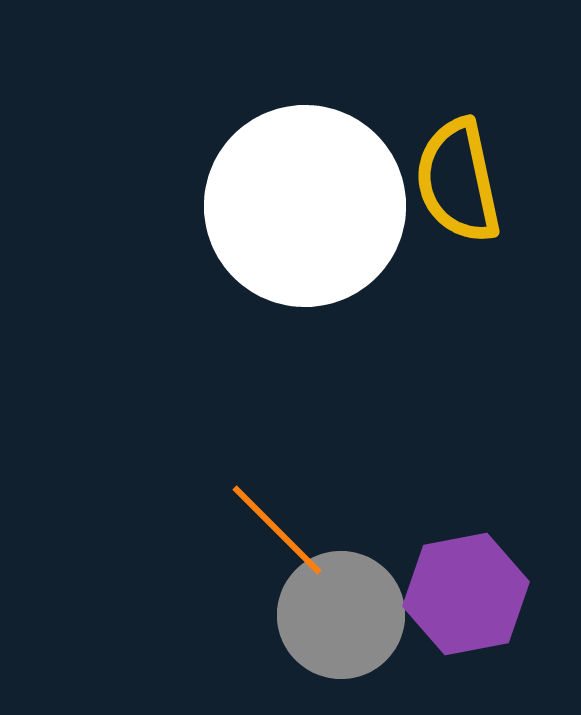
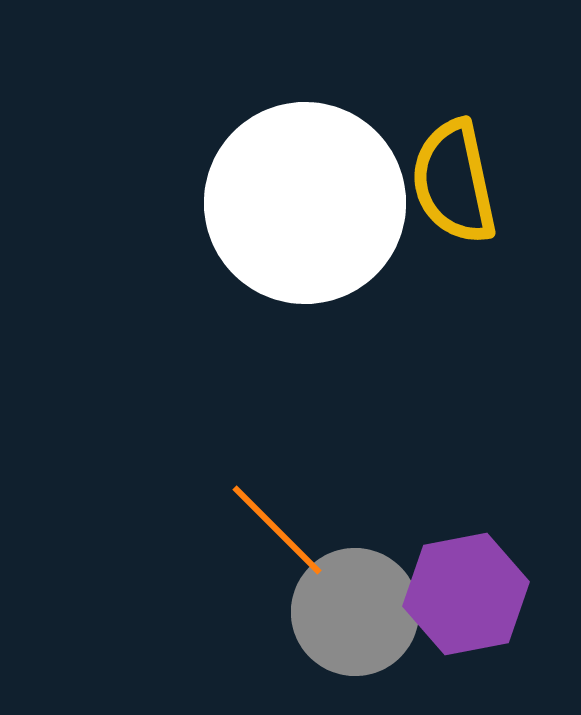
yellow semicircle: moved 4 px left, 1 px down
white circle: moved 3 px up
gray circle: moved 14 px right, 3 px up
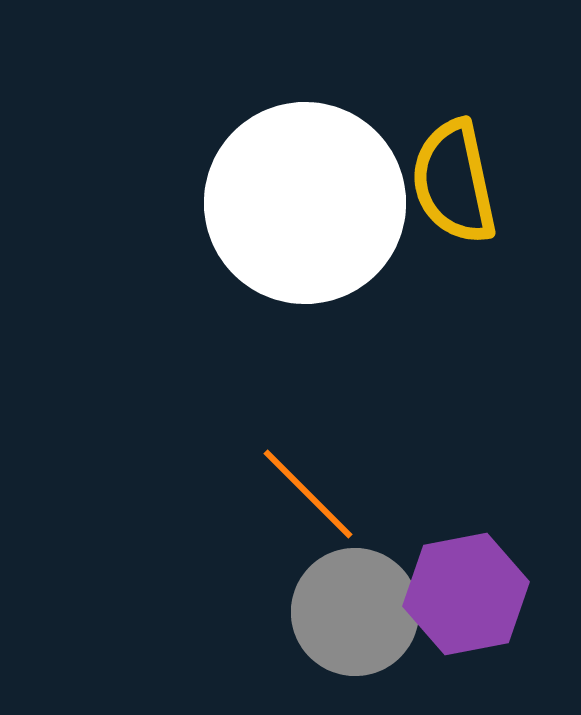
orange line: moved 31 px right, 36 px up
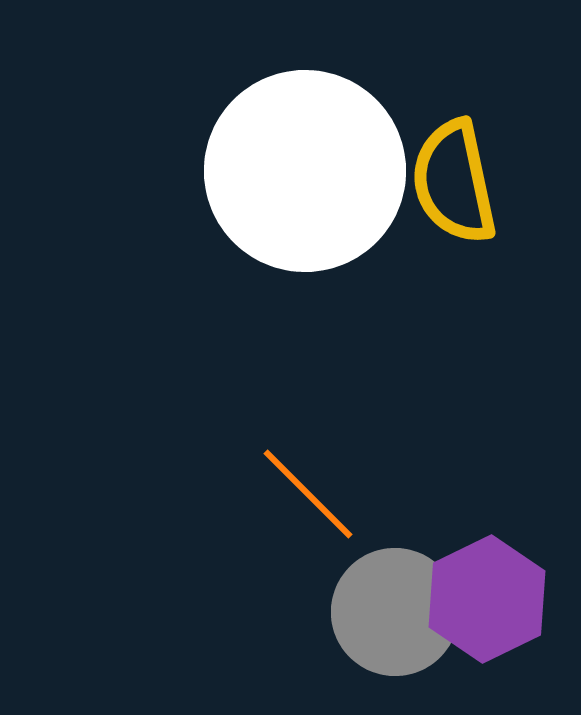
white circle: moved 32 px up
purple hexagon: moved 21 px right, 5 px down; rotated 15 degrees counterclockwise
gray circle: moved 40 px right
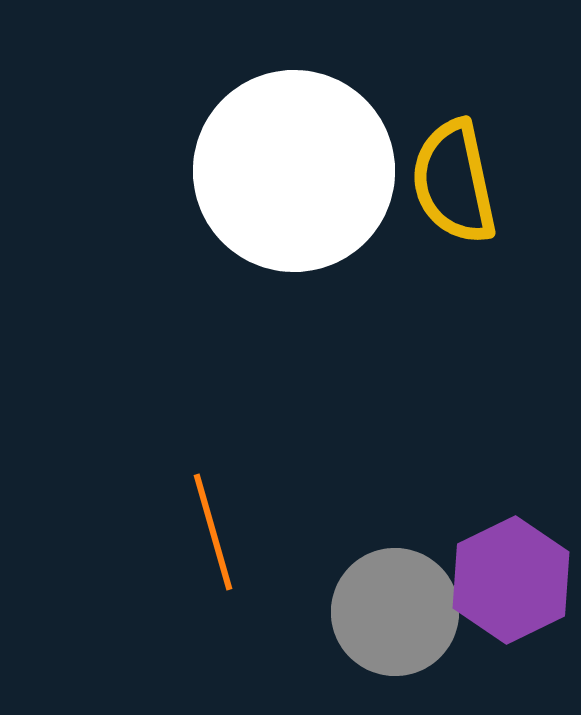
white circle: moved 11 px left
orange line: moved 95 px left, 38 px down; rotated 29 degrees clockwise
purple hexagon: moved 24 px right, 19 px up
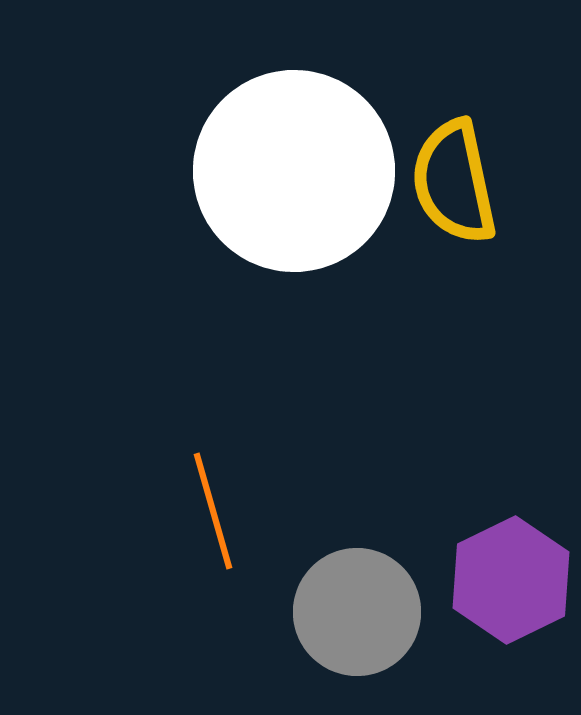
orange line: moved 21 px up
gray circle: moved 38 px left
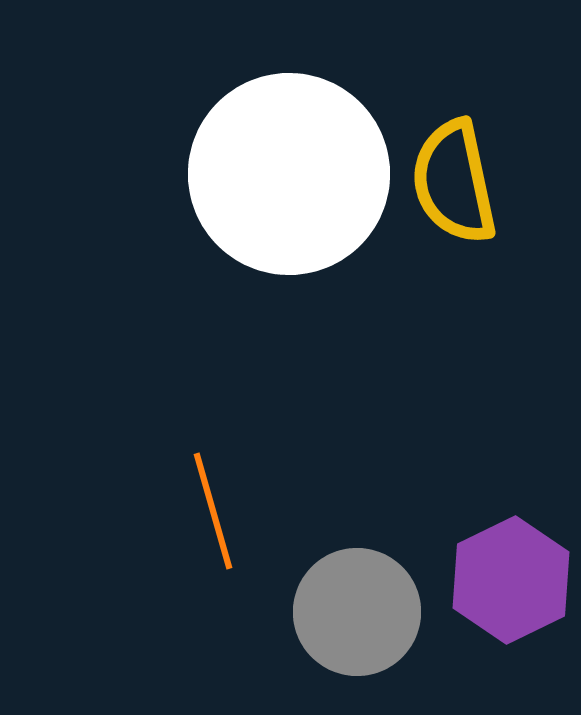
white circle: moved 5 px left, 3 px down
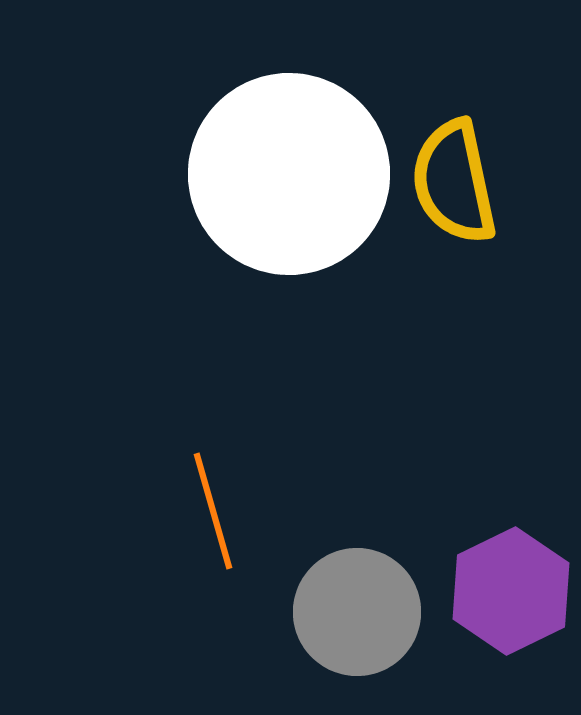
purple hexagon: moved 11 px down
